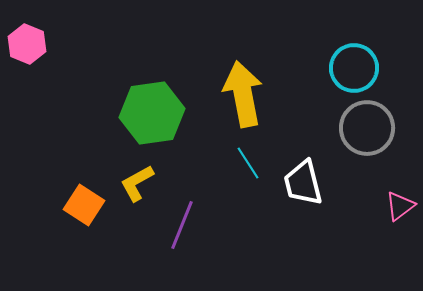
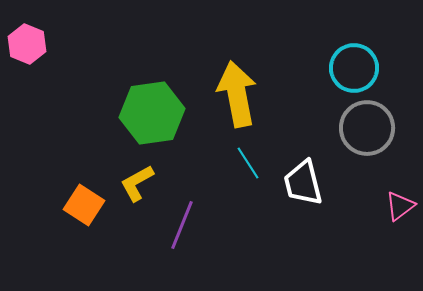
yellow arrow: moved 6 px left
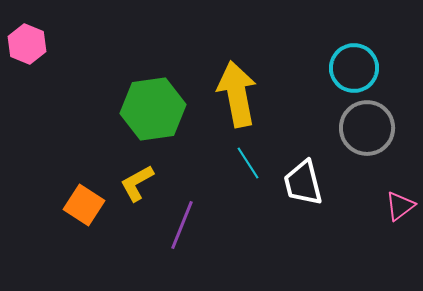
green hexagon: moved 1 px right, 4 px up
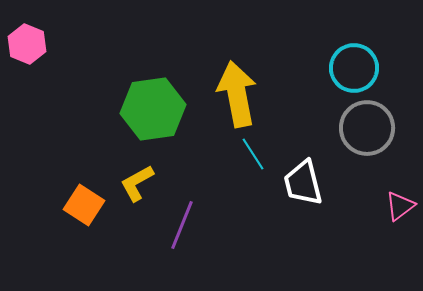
cyan line: moved 5 px right, 9 px up
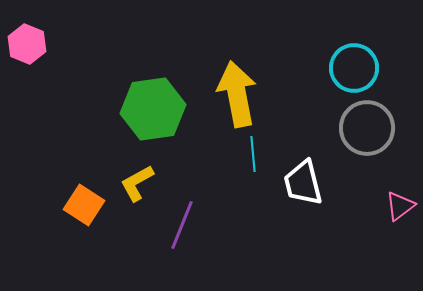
cyan line: rotated 28 degrees clockwise
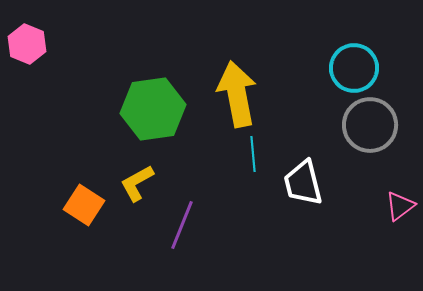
gray circle: moved 3 px right, 3 px up
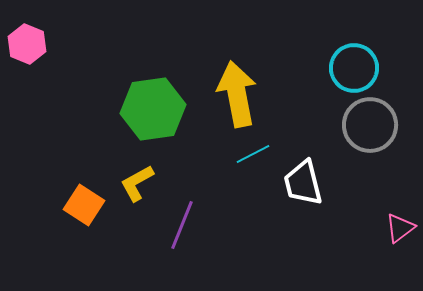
cyan line: rotated 68 degrees clockwise
pink triangle: moved 22 px down
